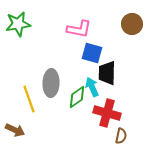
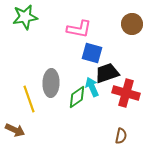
green star: moved 7 px right, 7 px up
black trapezoid: rotated 70 degrees clockwise
red cross: moved 19 px right, 20 px up
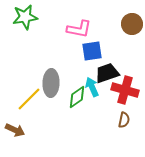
blue square: moved 2 px up; rotated 25 degrees counterclockwise
red cross: moved 1 px left, 3 px up
yellow line: rotated 64 degrees clockwise
brown semicircle: moved 3 px right, 16 px up
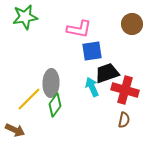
green diamond: moved 22 px left, 8 px down; rotated 20 degrees counterclockwise
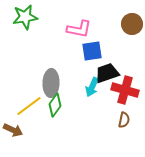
cyan arrow: rotated 132 degrees counterclockwise
yellow line: moved 7 px down; rotated 8 degrees clockwise
brown arrow: moved 2 px left
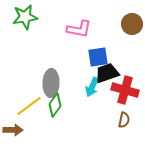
blue square: moved 6 px right, 6 px down
brown arrow: rotated 24 degrees counterclockwise
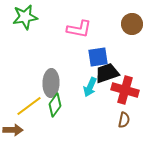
cyan arrow: moved 2 px left
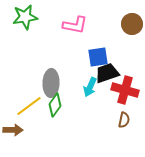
pink L-shape: moved 4 px left, 4 px up
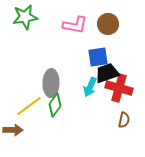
brown circle: moved 24 px left
red cross: moved 6 px left, 2 px up
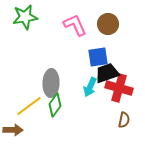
pink L-shape: rotated 125 degrees counterclockwise
